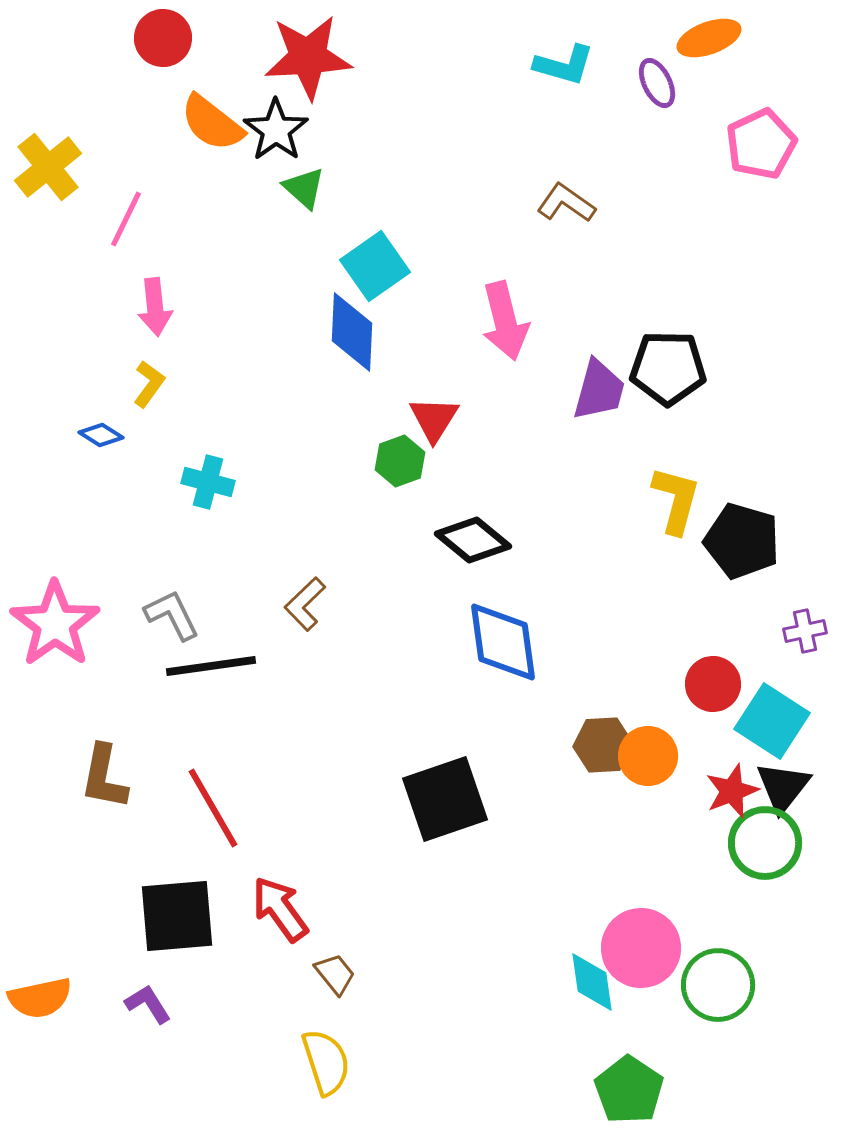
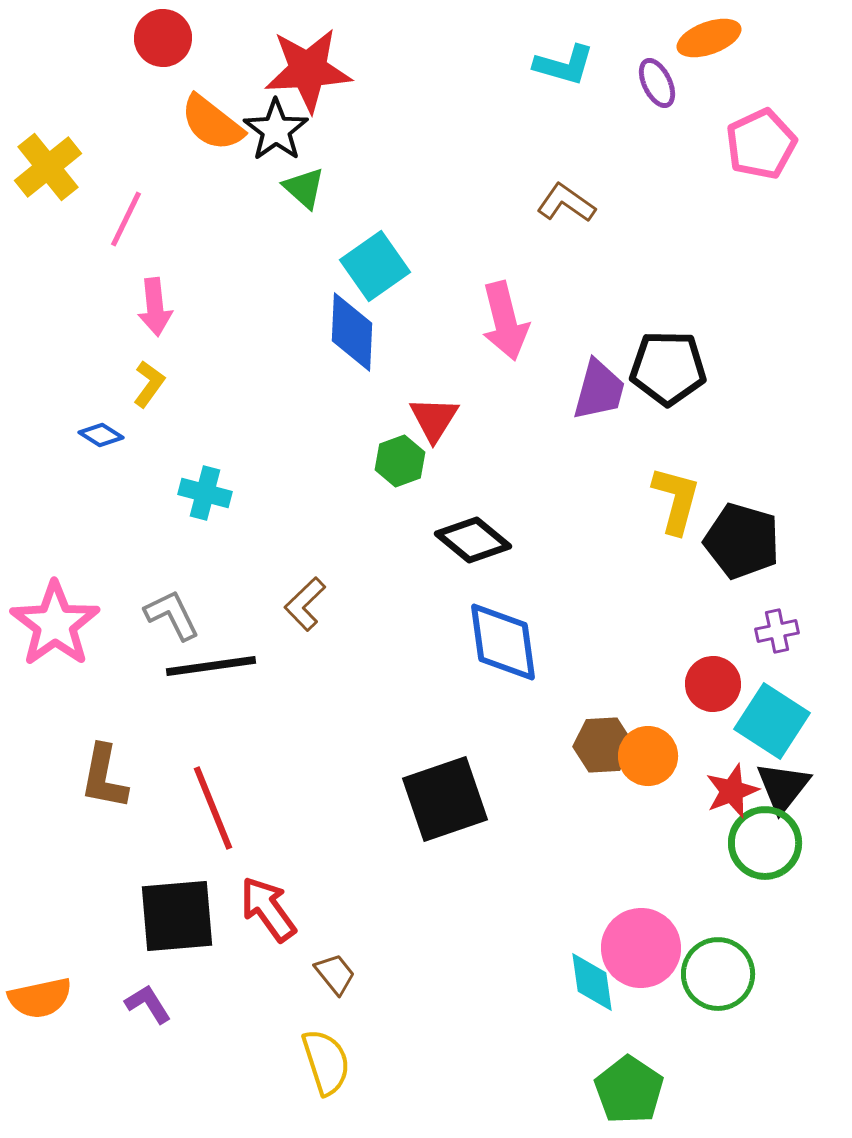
red star at (308, 57): moved 13 px down
cyan cross at (208, 482): moved 3 px left, 11 px down
purple cross at (805, 631): moved 28 px left
red line at (213, 808): rotated 8 degrees clockwise
red arrow at (280, 909): moved 12 px left
green circle at (718, 985): moved 11 px up
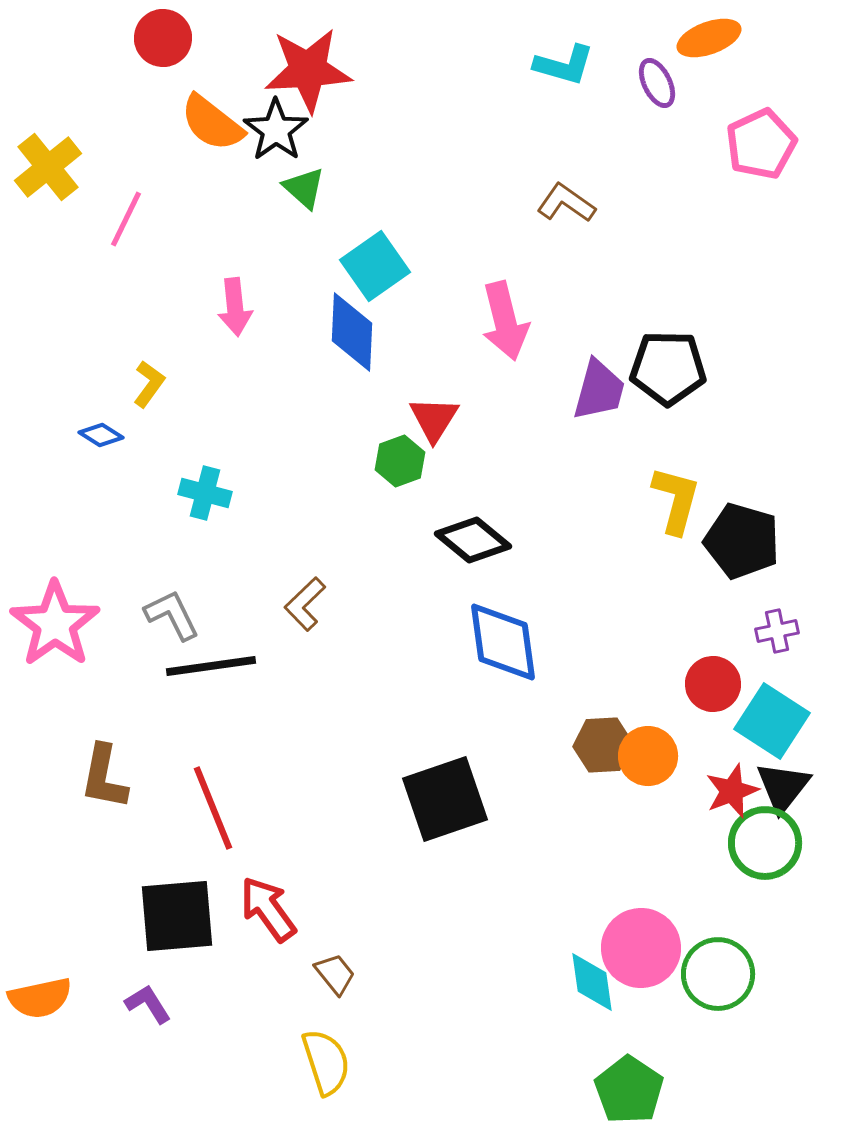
pink arrow at (155, 307): moved 80 px right
